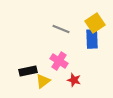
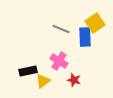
blue rectangle: moved 7 px left, 2 px up
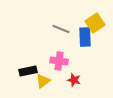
pink cross: rotated 24 degrees counterclockwise
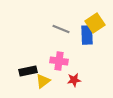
blue rectangle: moved 2 px right, 2 px up
red star: rotated 24 degrees counterclockwise
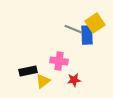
gray line: moved 12 px right
